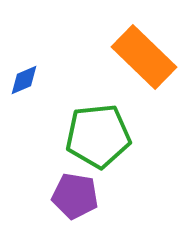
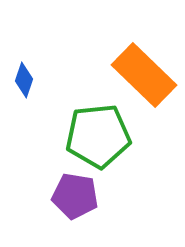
orange rectangle: moved 18 px down
blue diamond: rotated 48 degrees counterclockwise
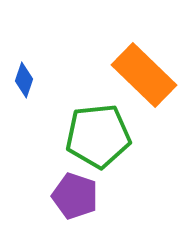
purple pentagon: rotated 9 degrees clockwise
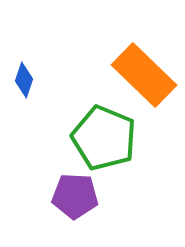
green pentagon: moved 6 px right, 2 px down; rotated 28 degrees clockwise
purple pentagon: rotated 15 degrees counterclockwise
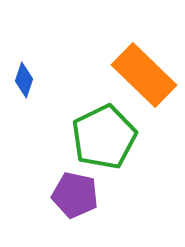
green pentagon: moved 1 px up; rotated 24 degrees clockwise
purple pentagon: moved 1 px up; rotated 9 degrees clockwise
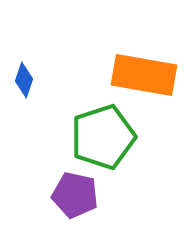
orange rectangle: rotated 34 degrees counterclockwise
green pentagon: moved 1 px left; rotated 8 degrees clockwise
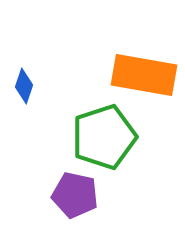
blue diamond: moved 6 px down
green pentagon: moved 1 px right
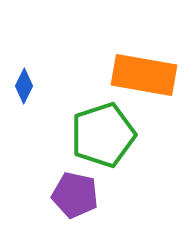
blue diamond: rotated 8 degrees clockwise
green pentagon: moved 1 px left, 2 px up
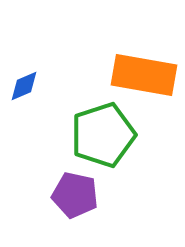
blue diamond: rotated 40 degrees clockwise
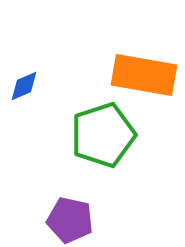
purple pentagon: moved 5 px left, 25 px down
